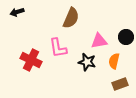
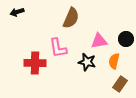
black circle: moved 2 px down
red cross: moved 4 px right, 3 px down; rotated 25 degrees counterclockwise
brown rectangle: rotated 35 degrees counterclockwise
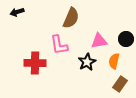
pink L-shape: moved 1 px right, 3 px up
black star: rotated 30 degrees clockwise
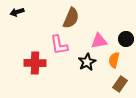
orange semicircle: moved 1 px up
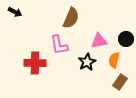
black arrow: moved 2 px left; rotated 136 degrees counterclockwise
brown rectangle: moved 2 px up
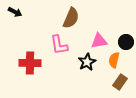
black circle: moved 3 px down
red cross: moved 5 px left
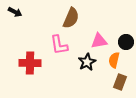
brown rectangle: rotated 14 degrees counterclockwise
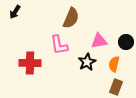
black arrow: rotated 96 degrees clockwise
orange semicircle: moved 4 px down
brown rectangle: moved 4 px left, 5 px down
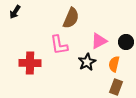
pink triangle: rotated 18 degrees counterclockwise
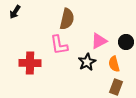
brown semicircle: moved 4 px left, 1 px down; rotated 10 degrees counterclockwise
orange semicircle: rotated 28 degrees counterclockwise
